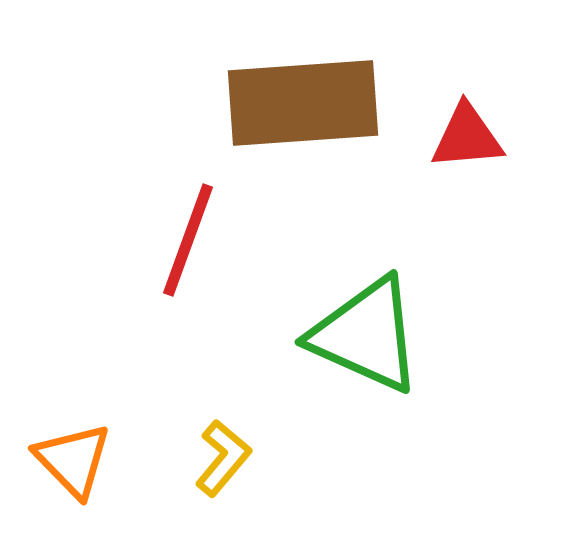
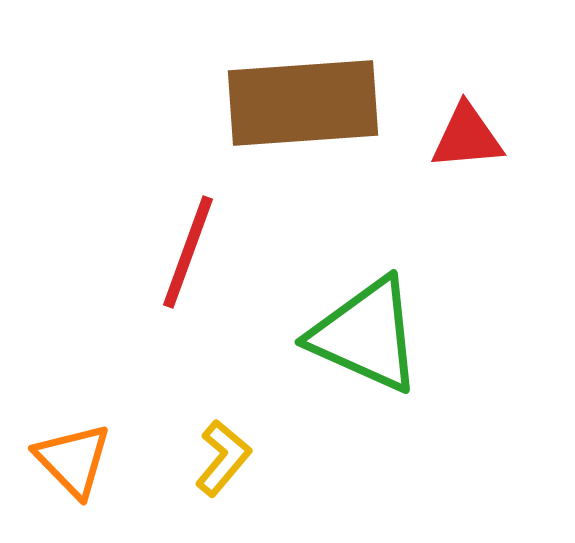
red line: moved 12 px down
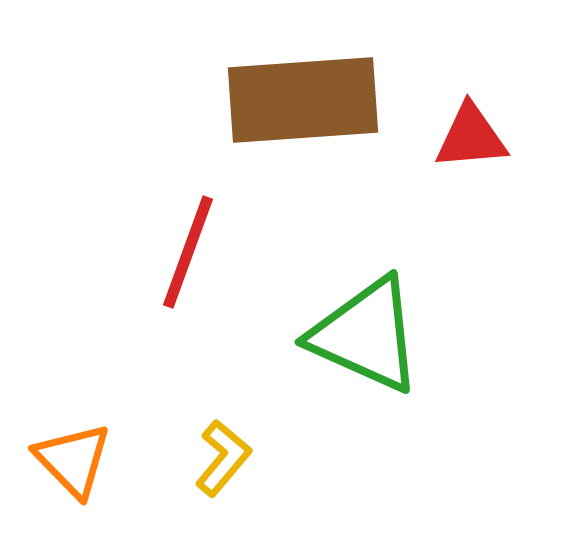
brown rectangle: moved 3 px up
red triangle: moved 4 px right
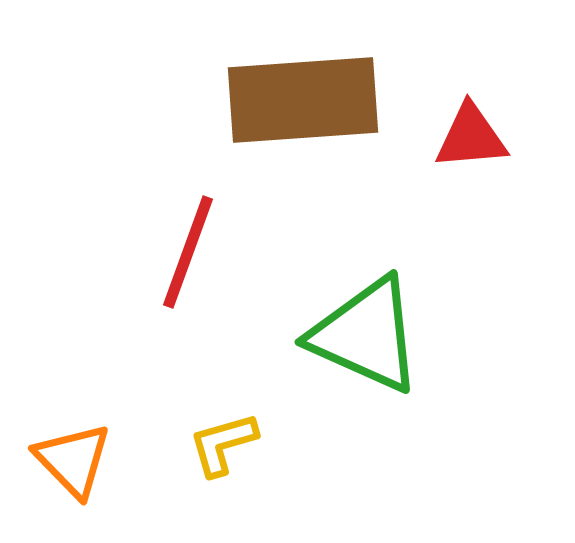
yellow L-shape: moved 14 px up; rotated 146 degrees counterclockwise
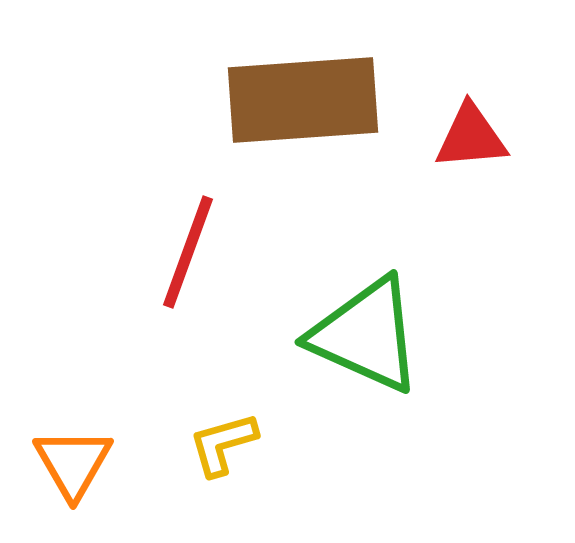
orange triangle: moved 3 px down; rotated 14 degrees clockwise
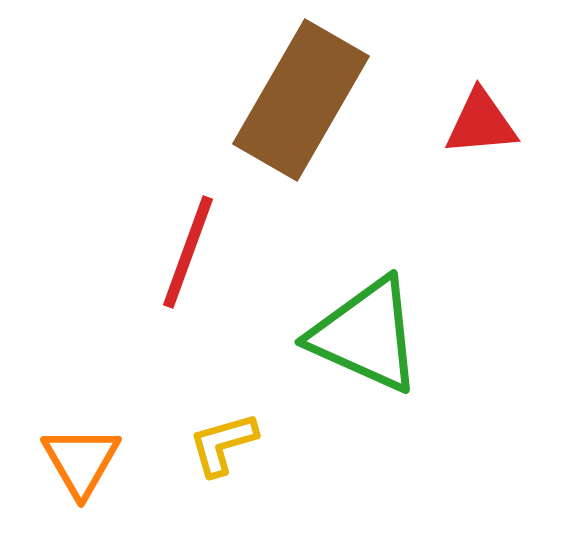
brown rectangle: moved 2 px left; rotated 56 degrees counterclockwise
red triangle: moved 10 px right, 14 px up
orange triangle: moved 8 px right, 2 px up
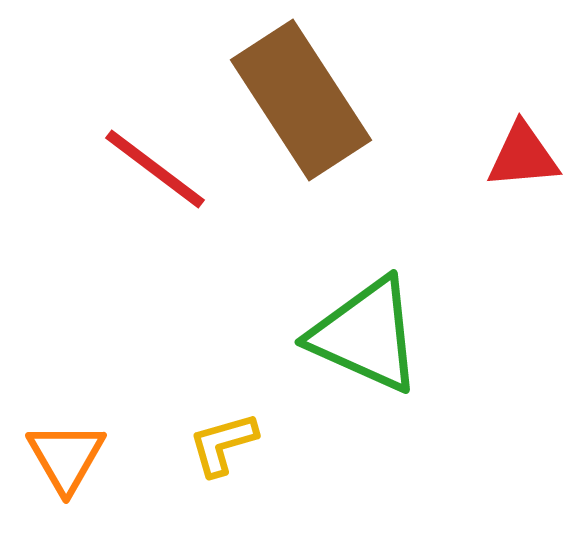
brown rectangle: rotated 63 degrees counterclockwise
red triangle: moved 42 px right, 33 px down
red line: moved 33 px left, 83 px up; rotated 73 degrees counterclockwise
orange triangle: moved 15 px left, 4 px up
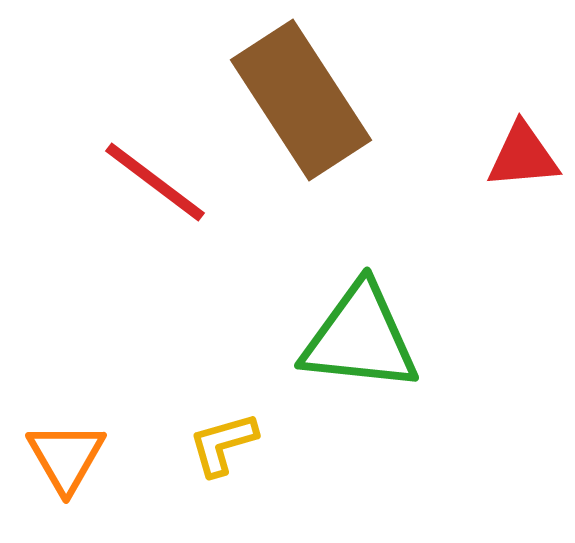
red line: moved 13 px down
green triangle: moved 6 px left, 3 px down; rotated 18 degrees counterclockwise
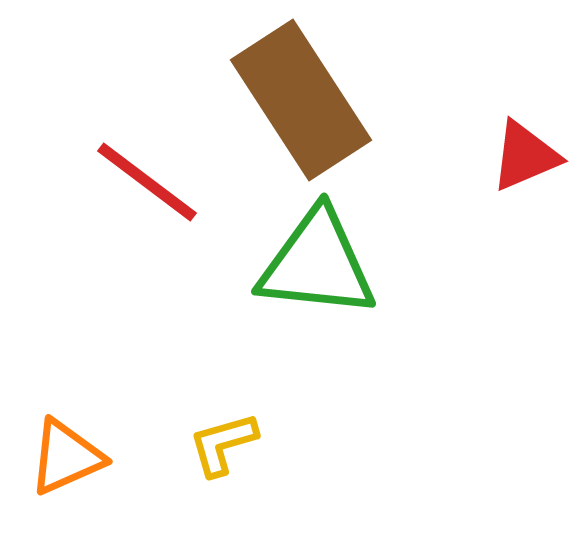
red triangle: moved 2 px right; rotated 18 degrees counterclockwise
red line: moved 8 px left
green triangle: moved 43 px left, 74 px up
orange triangle: rotated 36 degrees clockwise
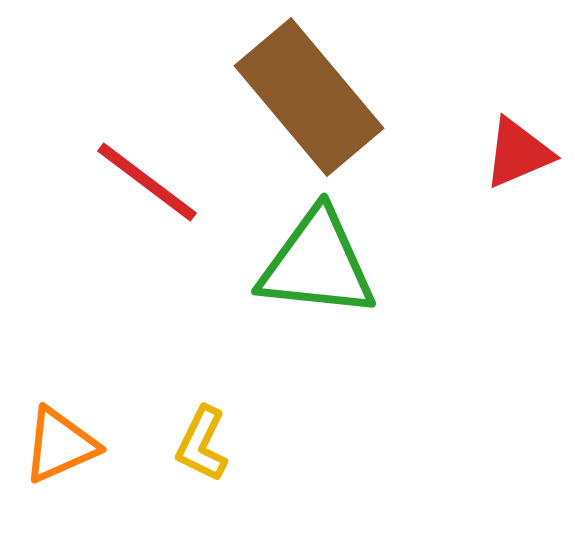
brown rectangle: moved 8 px right, 3 px up; rotated 7 degrees counterclockwise
red triangle: moved 7 px left, 3 px up
yellow L-shape: moved 21 px left; rotated 48 degrees counterclockwise
orange triangle: moved 6 px left, 12 px up
